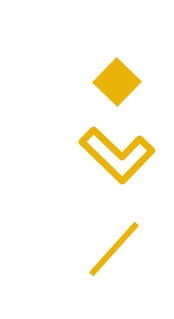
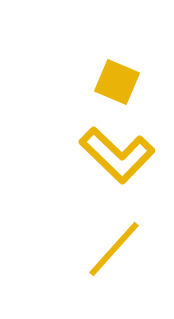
yellow square: rotated 21 degrees counterclockwise
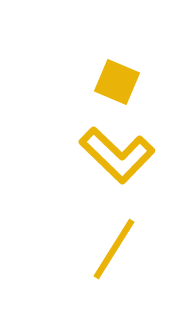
yellow line: rotated 10 degrees counterclockwise
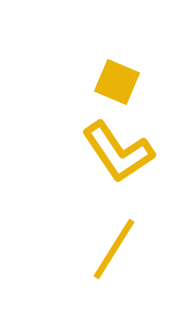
yellow L-shape: moved 1 px right, 3 px up; rotated 12 degrees clockwise
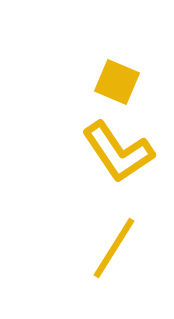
yellow line: moved 1 px up
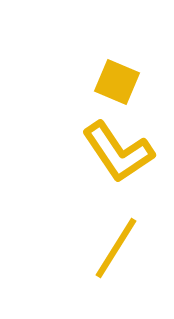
yellow line: moved 2 px right
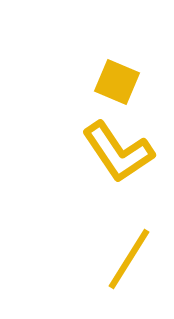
yellow line: moved 13 px right, 11 px down
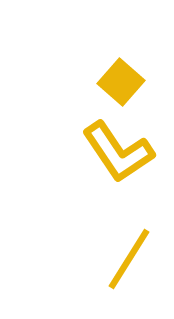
yellow square: moved 4 px right; rotated 18 degrees clockwise
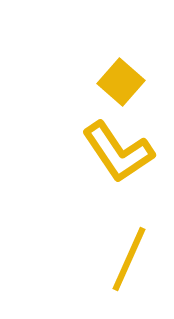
yellow line: rotated 8 degrees counterclockwise
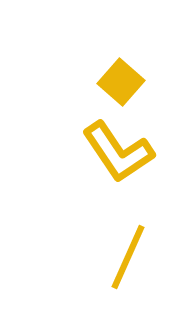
yellow line: moved 1 px left, 2 px up
